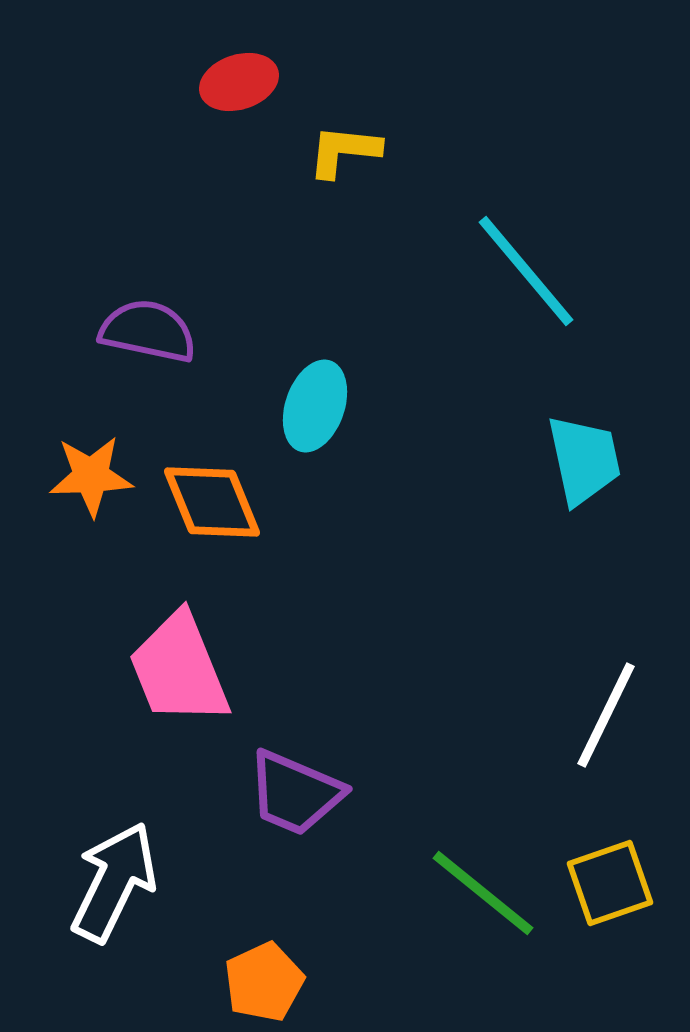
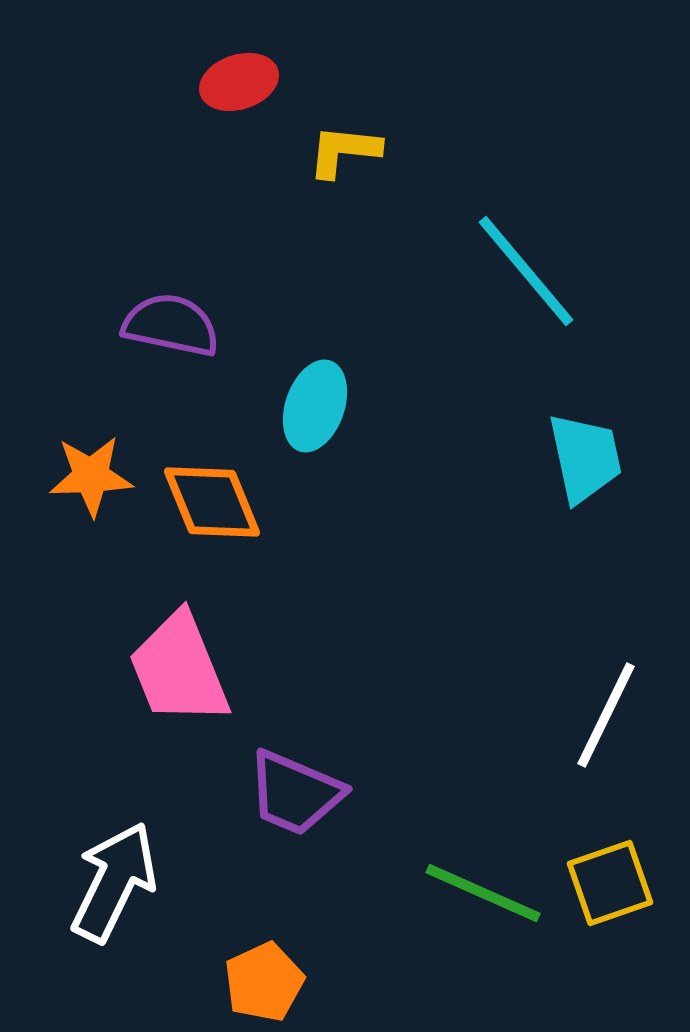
purple semicircle: moved 23 px right, 6 px up
cyan trapezoid: moved 1 px right, 2 px up
green line: rotated 15 degrees counterclockwise
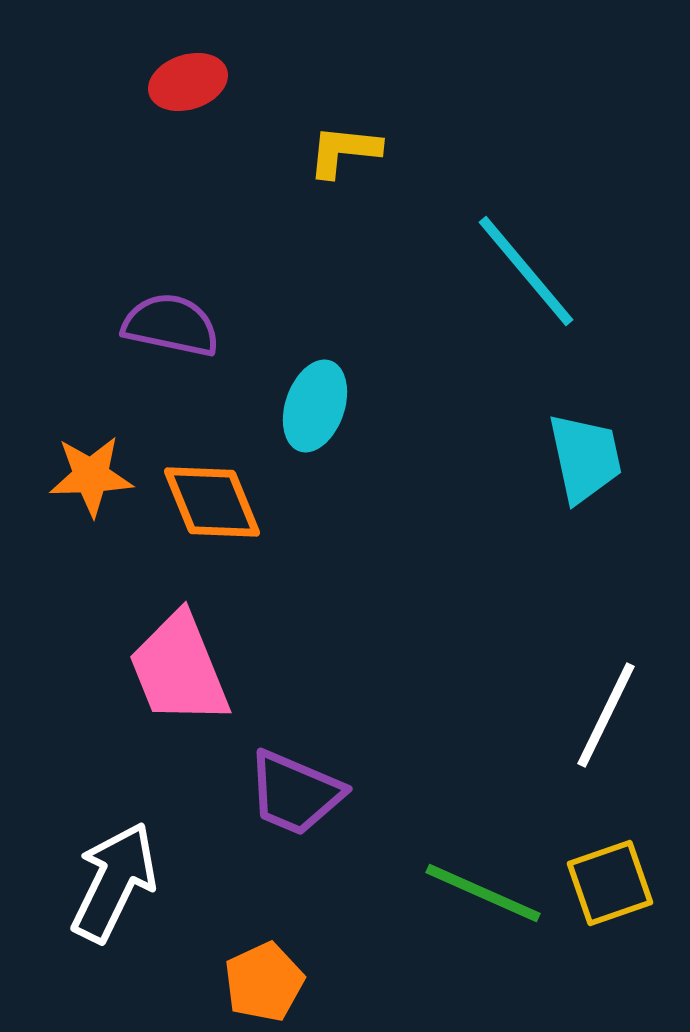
red ellipse: moved 51 px left
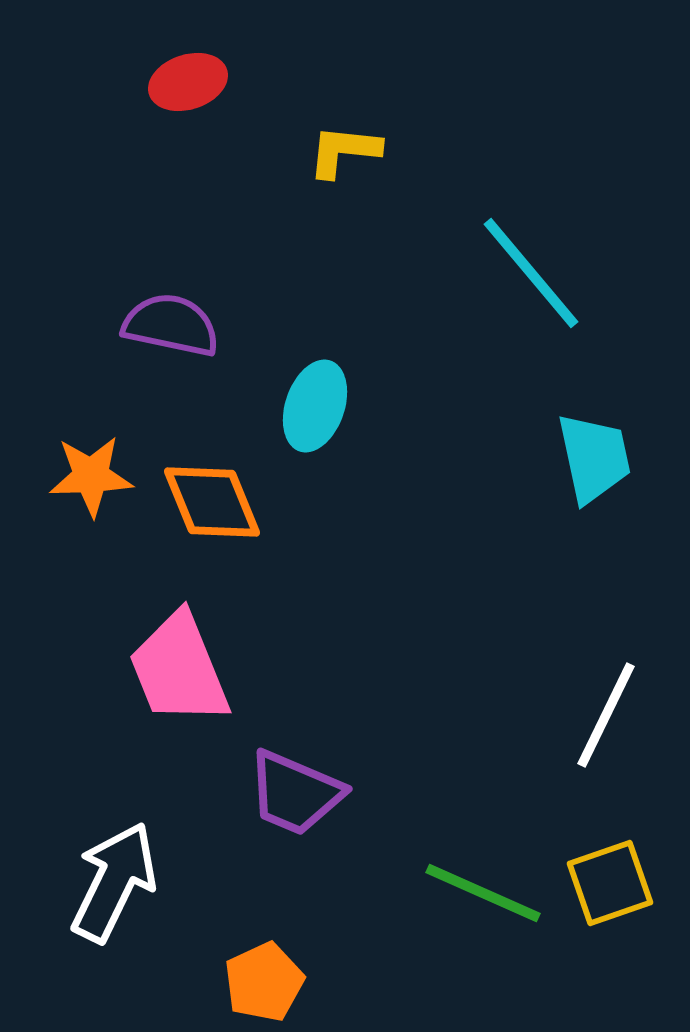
cyan line: moved 5 px right, 2 px down
cyan trapezoid: moved 9 px right
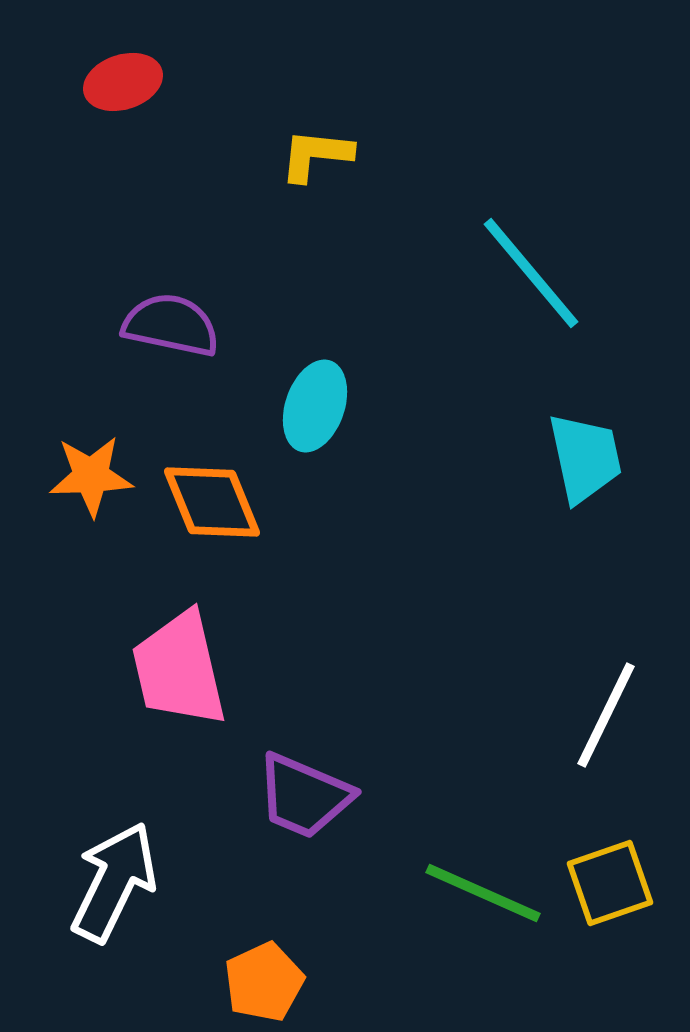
red ellipse: moved 65 px left
yellow L-shape: moved 28 px left, 4 px down
cyan trapezoid: moved 9 px left
pink trapezoid: rotated 9 degrees clockwise
purple trapezoid: moved 9 px right, 3 px down
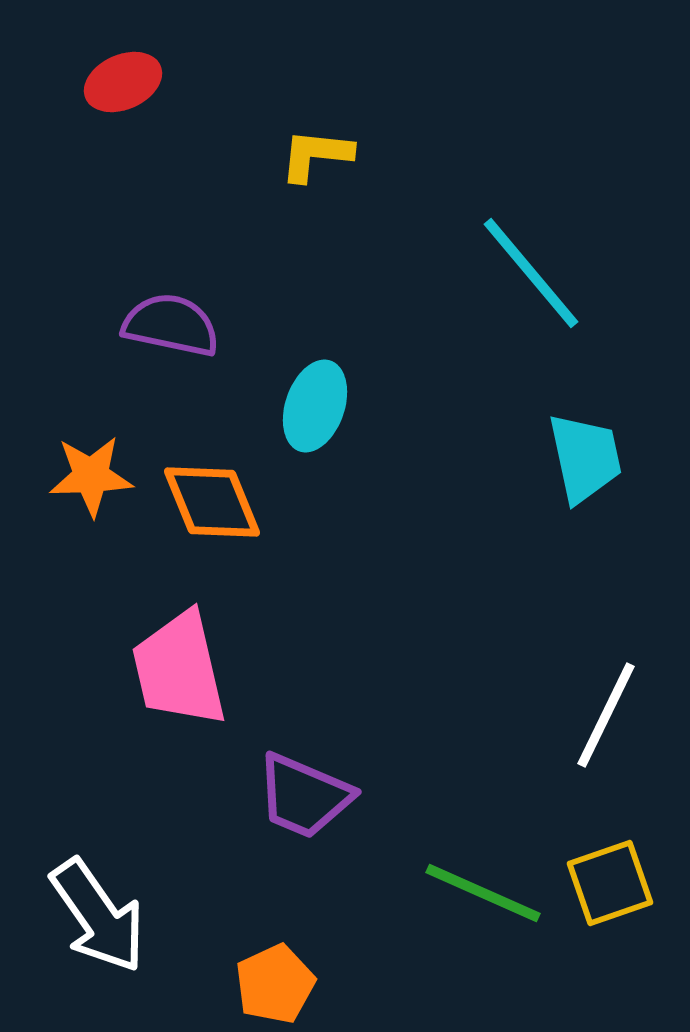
red ellipse: rotated 6 degrees counterclockwise
white arrow: moved 16 px left, 34 px down; rotated 119 degrees clockwise
orange pentagon: moved 11 px right, 2 px down
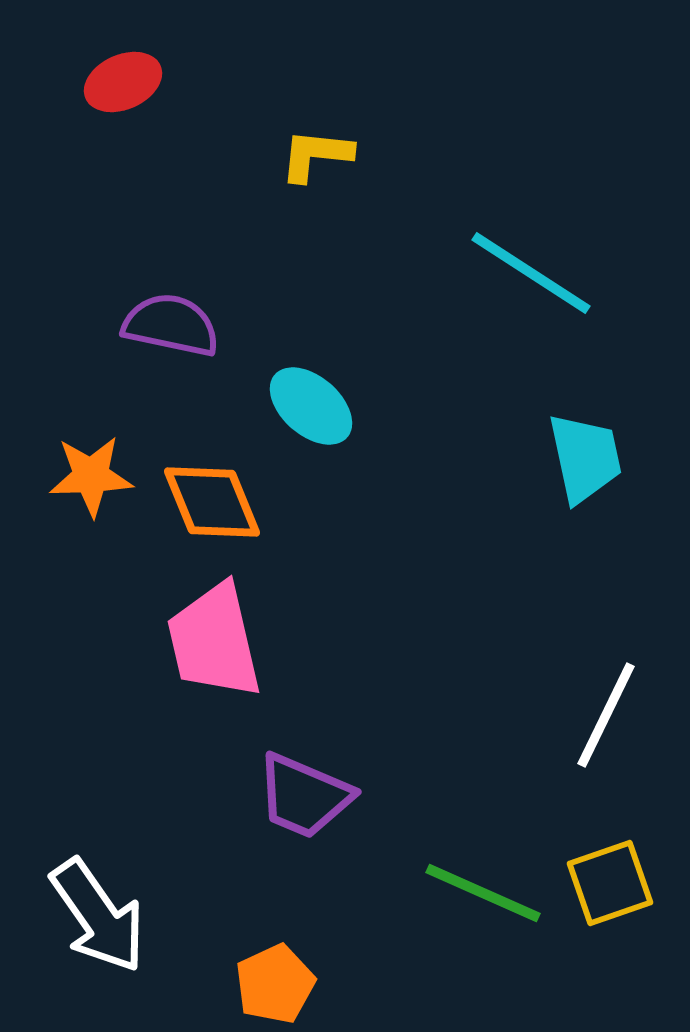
cyan line: rotated 17 degrees counterclockwise
cyan ellipse: moved 4 px left; rotated 68 degrees counterclockwise
pink trapezoid: moved 35 px right, 28 px up
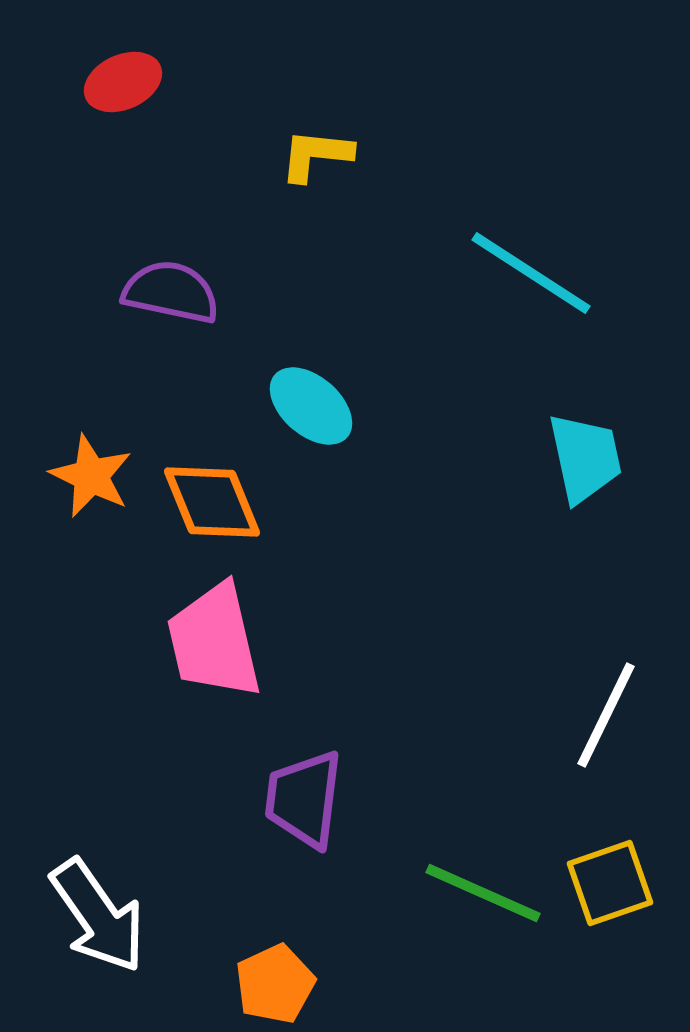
purple semicircle: moved 33 px up
orange star: rotated 28 degrees clockwise
purple trapezoid: moved 3 px down; rotated 74 degrees clockwise
